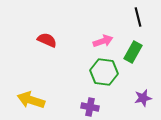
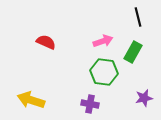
red semicircle: moved 1 px left, 2 px down
purple star: moved 1 px right
purple cross: moved 3 px up
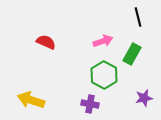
green rectangle: moved 1 px left, 2 px down
green hexagon: moved 3 px down; rotated 20 degrees clockwise
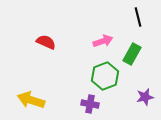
green hexagon: moved 1 px right, 1 px down; rotated 12 degrees clockwise
purple star: moved 1 px right, 1 px up
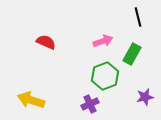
purple cross: rotated 36 degrees counterclockwise
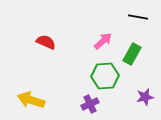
black line: rotated 66 degrees counterclockwise
pink arrow: rotated 24 degrees counterclockwise
green hexagon: rotated 16 degrees clockwise
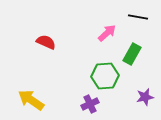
pink arrow: moved 4 px right, 8 px up
yellow arrow: rotated 16 degrees clockwise
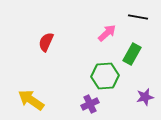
red semicircle: rotated 90 degrees counterclockwise
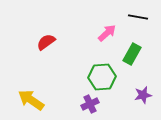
red semicircle: rotated 30 degrees clockwise
green hexagon: moved 3 px left, 1 px down
purple star: moved 2 px left, 2 px up
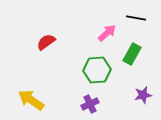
black line: moved 2 px left, 1 px down
green hexagon: moved 5 px left, 7 px up
